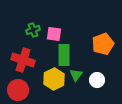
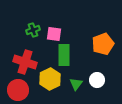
red cross: moved 2 px right, 2 px down
green triangle: moved 9 px down
yellow hexagon: moved 4 px left
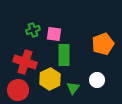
green triangle: moved 3 px left, 4 px down
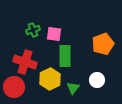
green rectangle: moved 1 px right, 1 px down
red circle: moved 4 px left, 3 px up
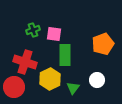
green rectangle: moved 1 px up
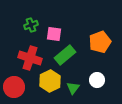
green cross: moved 2 px left, 5 px up
orange pentagon: moved 3 px left, 2 px up
green rectangle: rotated 50 degrees clockwise
red cross: moved 5 px right, 4 px up
yellow hexagon: moved 2 px down
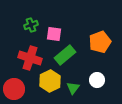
red circle: moved 2 px down
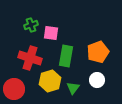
pink square: moved 3 px left, 1 px up
orange pentagon: moved 2 px left, 10 px down
green rectangle: moved 1 px right, 1 px down; rotated 40 degrees counterclockwise
yellow hexagon: rotated 10 degrees clockwise
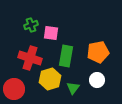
orange pentagon: rotated 10 degrees clockwise
yellow hexagon: moved 2 px up
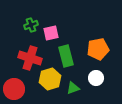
pink square: rotated 21 degrees counterclockwise
orange pentagon: moved 3 px up
green rectangle: rotated 25 degrees counterclockwise
white circle: moved 1 px left, 2 px up
green triangle: rotated 32 degrees clockwise
